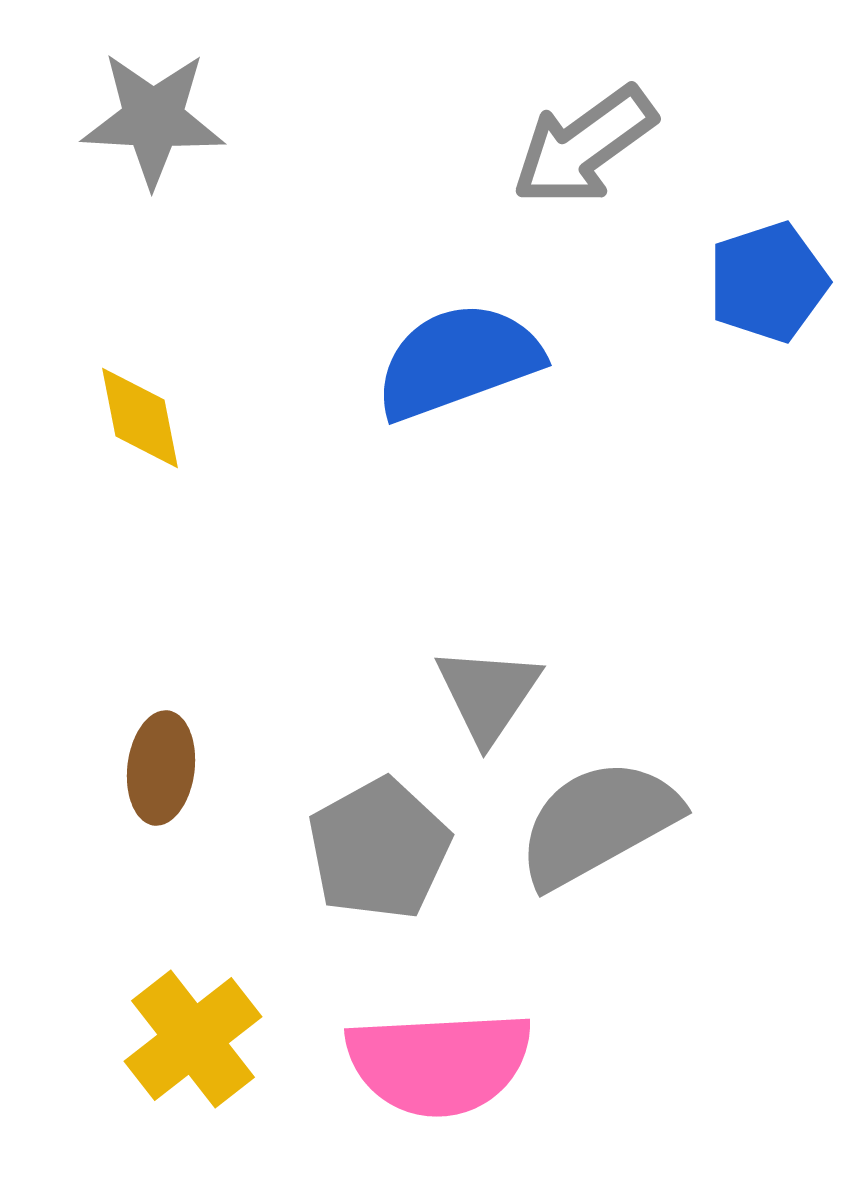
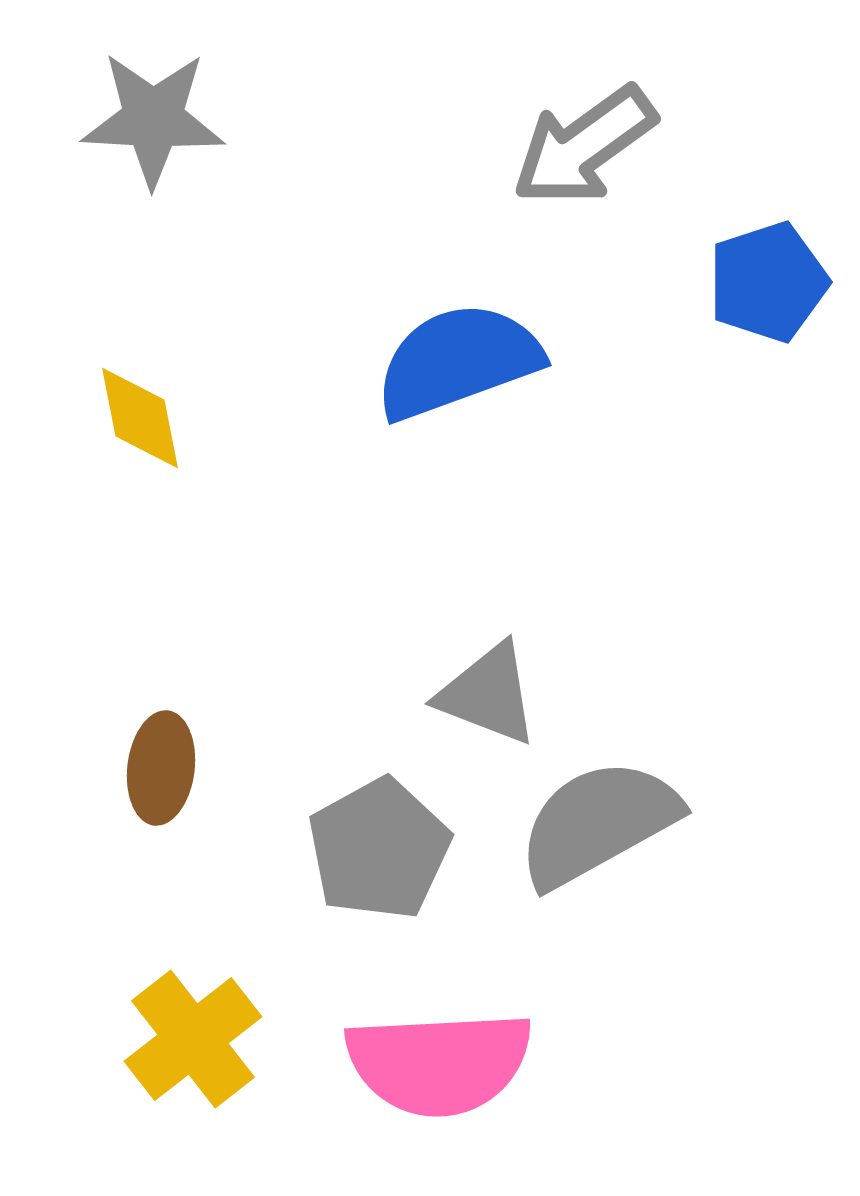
gray triangle: rotated 43 degrees counterclockwise
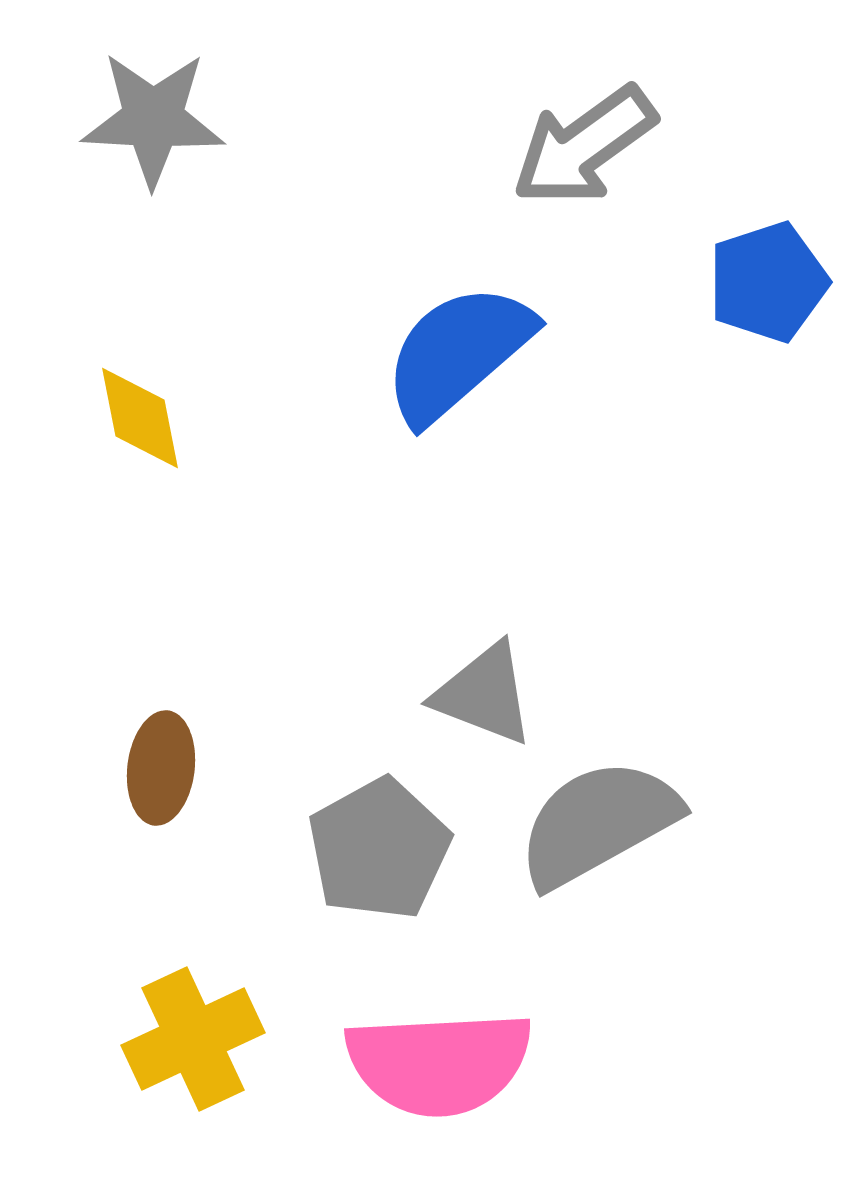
blue semicircle: moved 8 px up; rotated 21 degrees counterclockwise
gray triangle: moved 4 px left
yellow cross: rotated 13 degrees clockwise
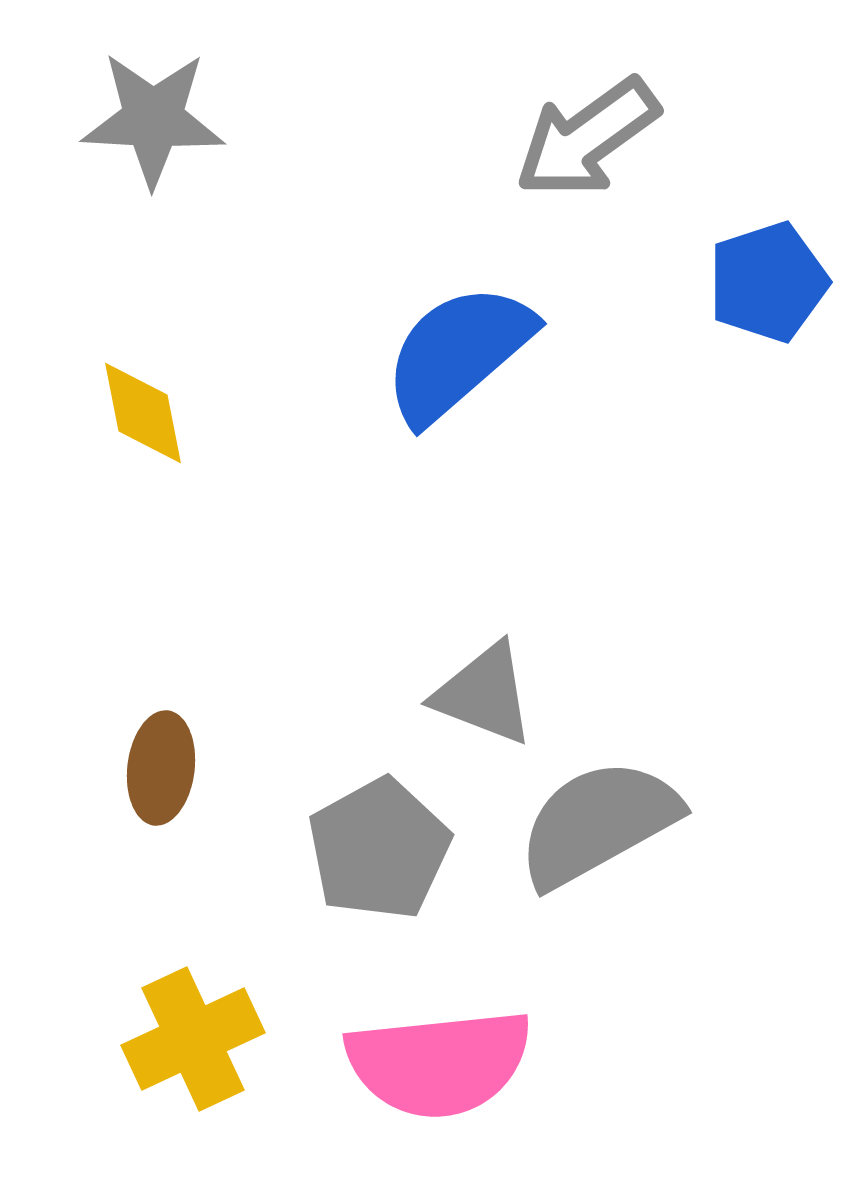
gray arrow: moved 3 px right, 8 px up
yellow diamond: moved 3 px right, 5 px up
pink semicircle: rotated 3 degrees counterclockwise
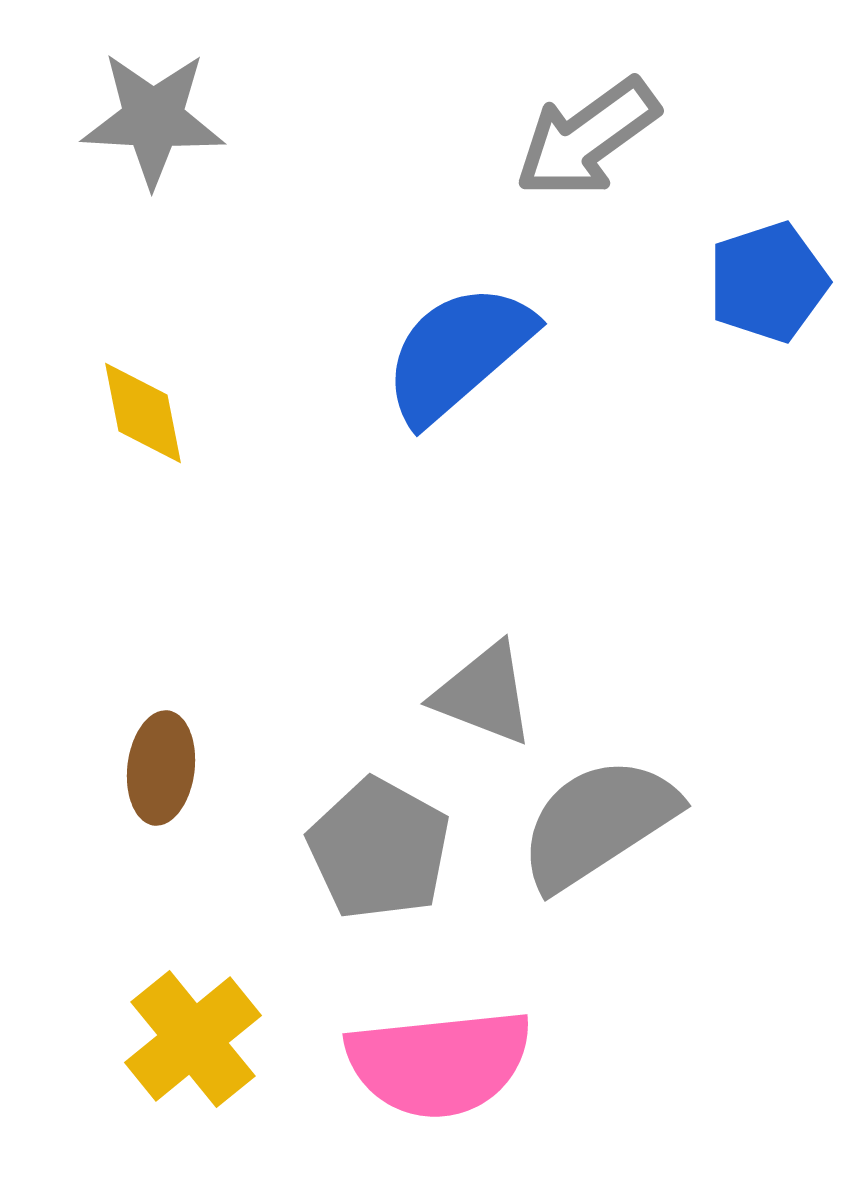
gray semicircle: rotated 4 degrees counterclockwise
gray pentagon: rotated 14 degrees counterclockwise
yellow cross: rotated 14 degrees counterclockwise
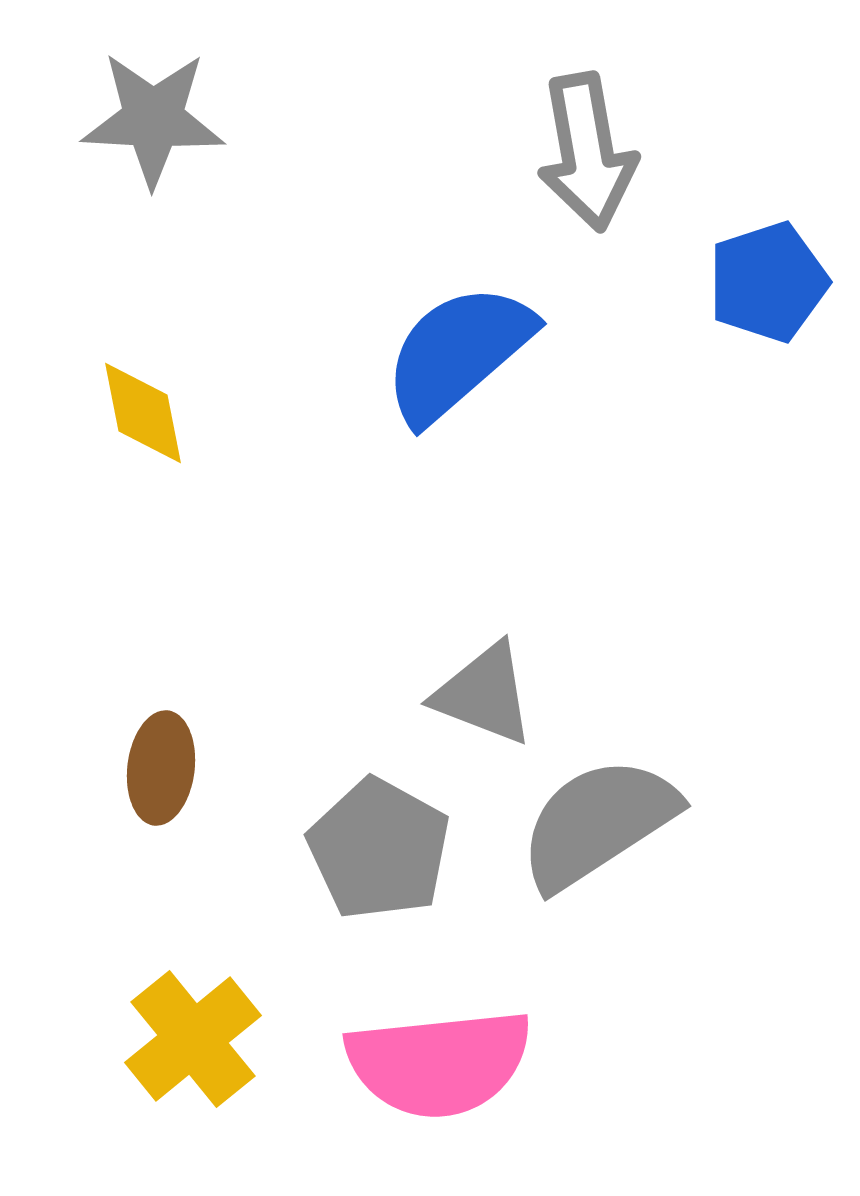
gray arrow: moved 14 px down; rotated 64 degrees counterclockwise
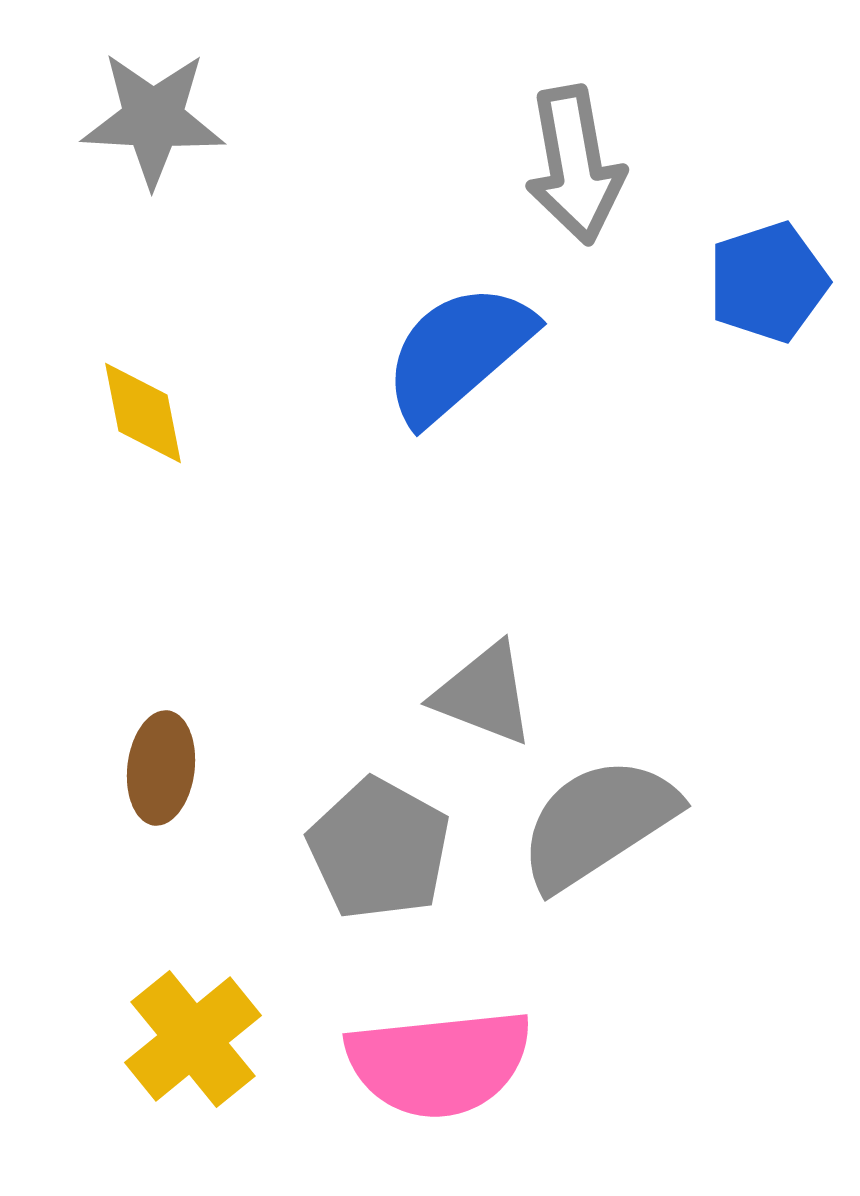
gray arrow: moved 12 px left, 13 px down
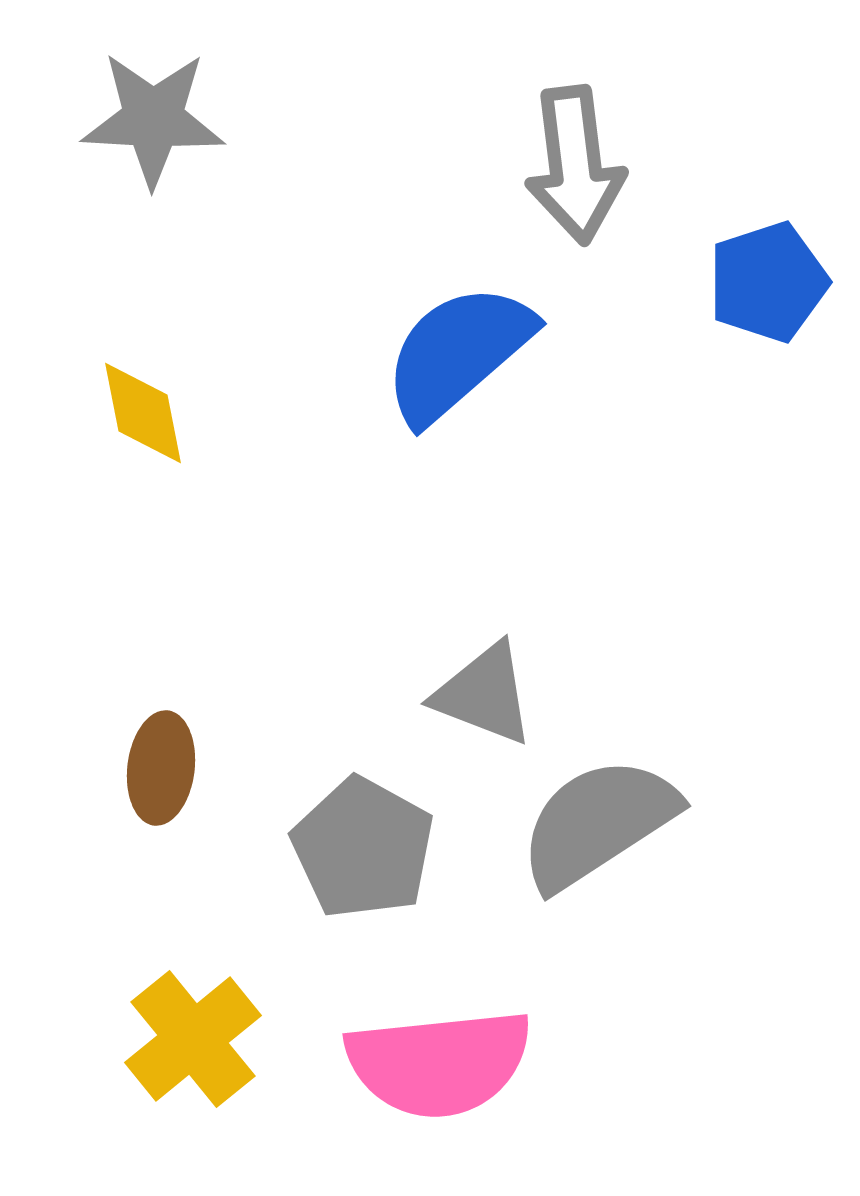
gray arrow: rotated 3 degrees clockwise
gray pentagon: moved 16 px left, 1 px up
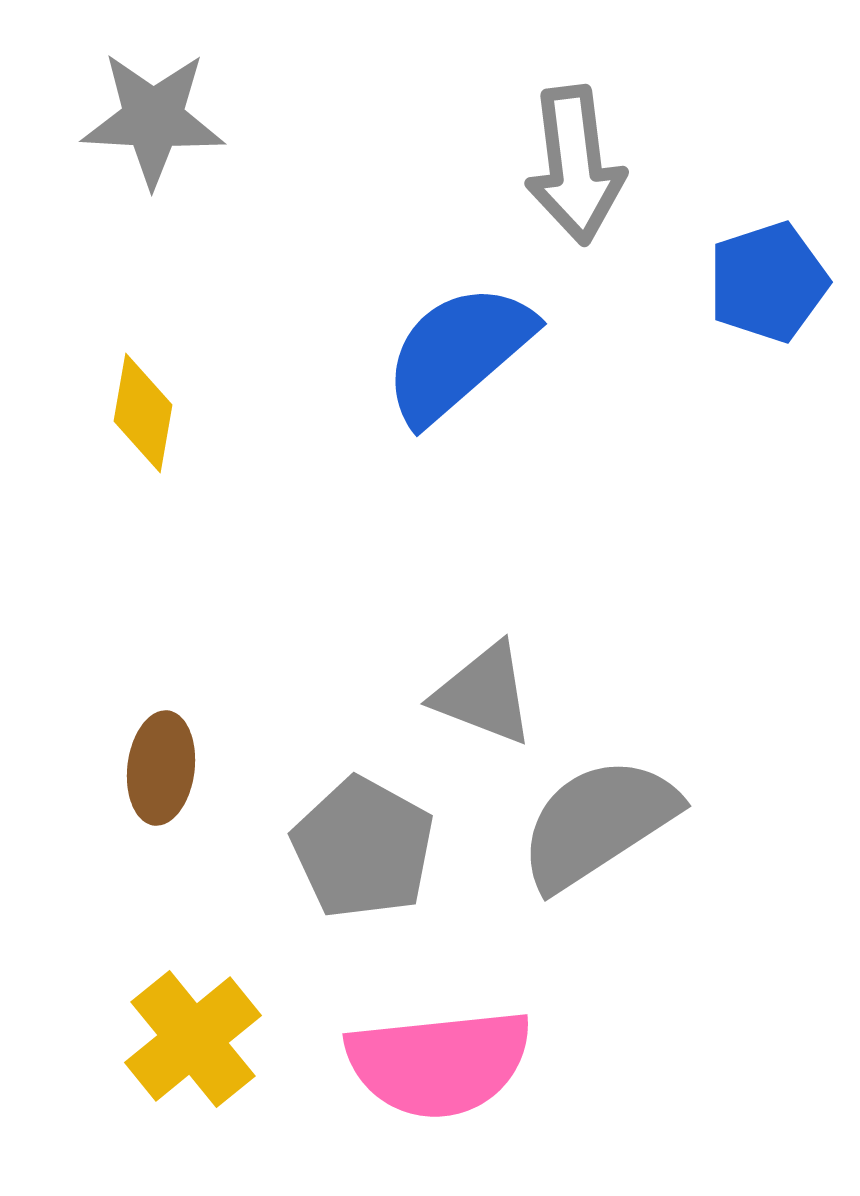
yellow diamond: rotated 21 degrees clockwise
